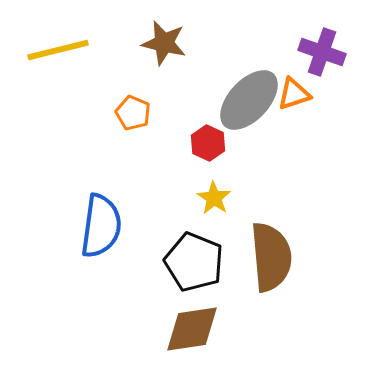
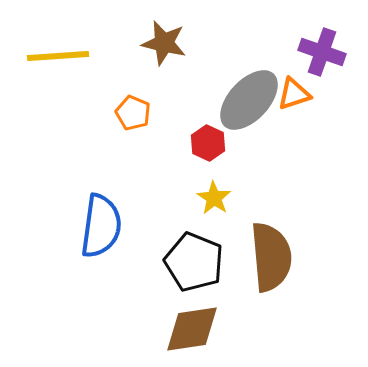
yellow line: moved 6 px down; rotated 10 degrees clockwise
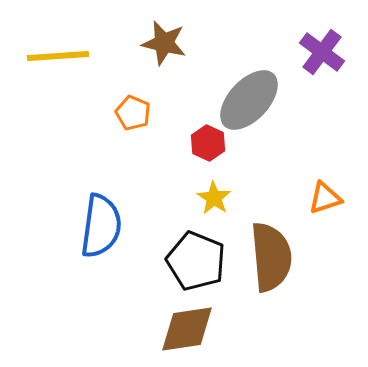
purple cross: rotated 18 degrees clockwise
orange triangle: moved 31 px right, 104 px down
black pentagon: moved 2 px right, 1 px up
brown diamond: moved 5 px left
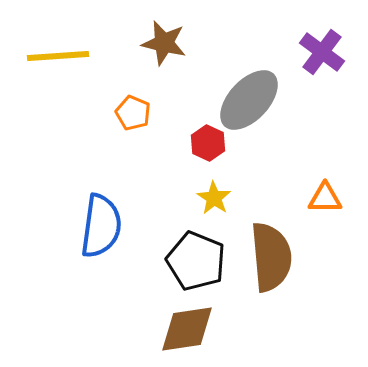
orange triangle: rotated 18 degrees clockwise
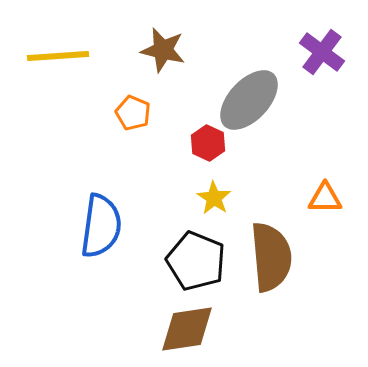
brown star: moved 1 px left, 7 px down
